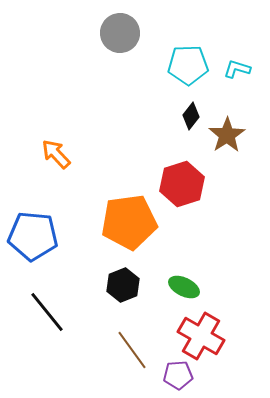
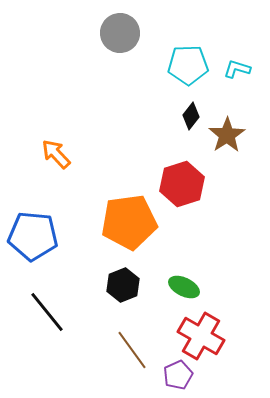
purple pentagon: rotated 20 degrees counterclockwise
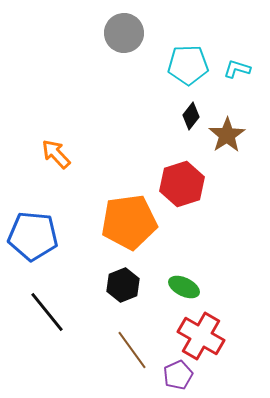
gray circle: moved 4 px right
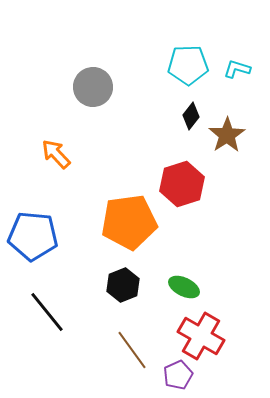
gray circle: moved 31 px left, 54 px down
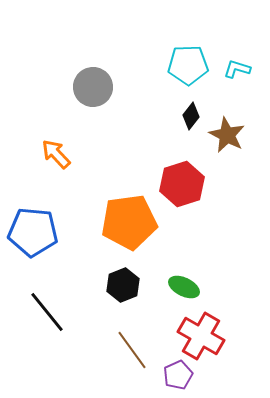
brown star: rotated 12 degrees counterclockwise
blue pentagon: moved 4 px up
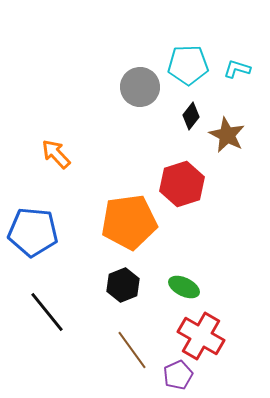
gray circle: moved 47 px right
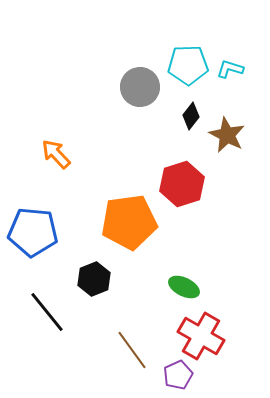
cyan L-shape: moved 7 px left
black hexagon: moved 29 px left, 6 px up
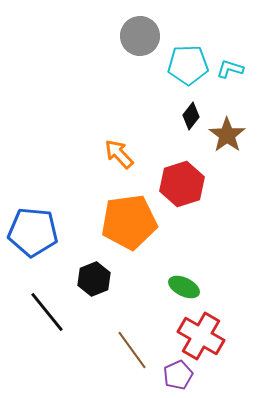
gray circle: moved 51 px up
brown star: rotated 9 degrees clockwise
orange arrow: moved 63 px right
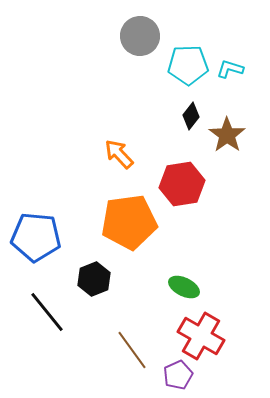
red hexagon: rotated 9 degrees clockwise
blue pentagon: moved 3 px right, 5 px down
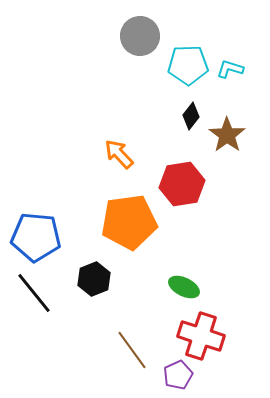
black line: moved 13 px left, 19 px up
red cross: rotated 12 degrees counterclockwise
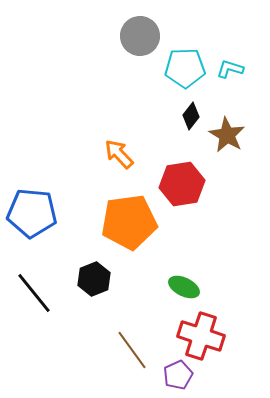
cyan pentagon: moved 3 px left, 3 px down
brown star: rotated 6 degrees counterclockwise
blue pentagon: moved 4 px left, 24 px up
